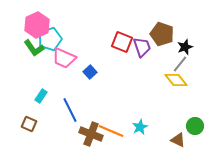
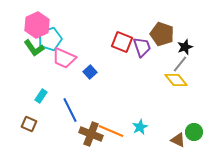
green circle: moved 1 px left, 6 px down
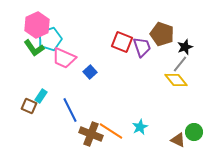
brown square: moved 18 px up
orange line: rotated 10 degrees clockwise
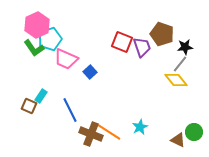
black star: rotated 14 degrees clockwise
pink trapezoid: moved 2 px right, 1 px down
orange line: moved 2 px left, 1 px down
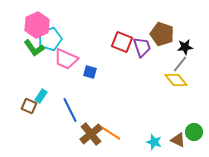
blue square: rotated 32 degrees counterclockwise
cyan star: moved 14 px right, 15 px down; rotated 28 degrees counterclockwise
brown cross: rotated 30 degrees clockwise
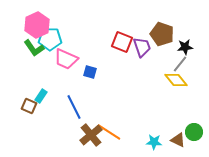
cyan pentagon: rotated 20 degrees clockwise
blue line: moved 4 px right, 3 px up
brown cross: moved 1 px down
cyan star: rotated 14 degrees counterclockwise
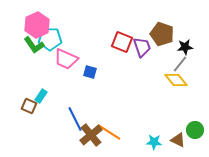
green L-shape: moved 3 px up
blue line: moved 1 px right, 12 px down
green circle: moved 1 px right, 2 px up
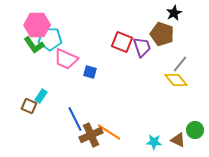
pink hexagon: rotated 25 degrees clockwise
black star: moved 11 px left, 34 px up; rotated 21 degrees counterclockwise
brown cross: rotated 15 degrees clockwise
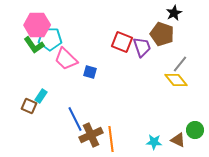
pink trapezoid: rotated 20 degrees clockwise
orange line: moved 2 px right, 7 px down; rotated 50 degrees clockwise
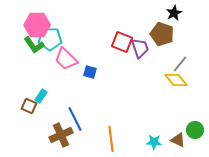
purple trapezoid: moved 2 px left, 1 px down
brown cross: moved 30 px left
